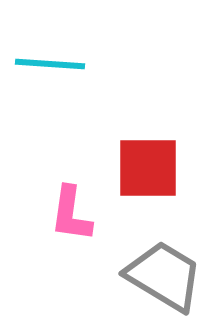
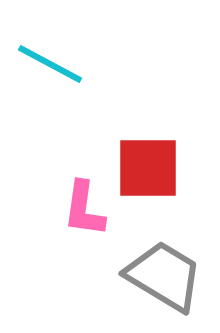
cyan line: rotated 24 degrees clockwise
pink L-shape: moved 13 px right, 5 px up
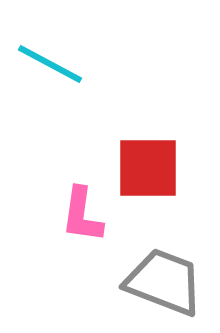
pink L-shape: moved 2 px left, 6 px down
gray trapezoid: moved 6 px down; rotated 10 degrees counterclockwise
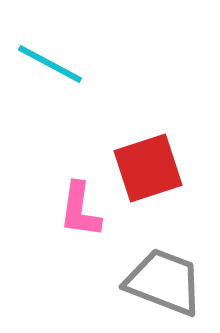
red square: rotated 18 degrees counterclockwise
pink L-shape: moved 2 px left, 5 px up
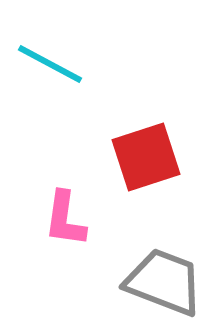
red square: moved 2 px left, 11 px up
pink L-shape: moved 15 px left, 9 px down
